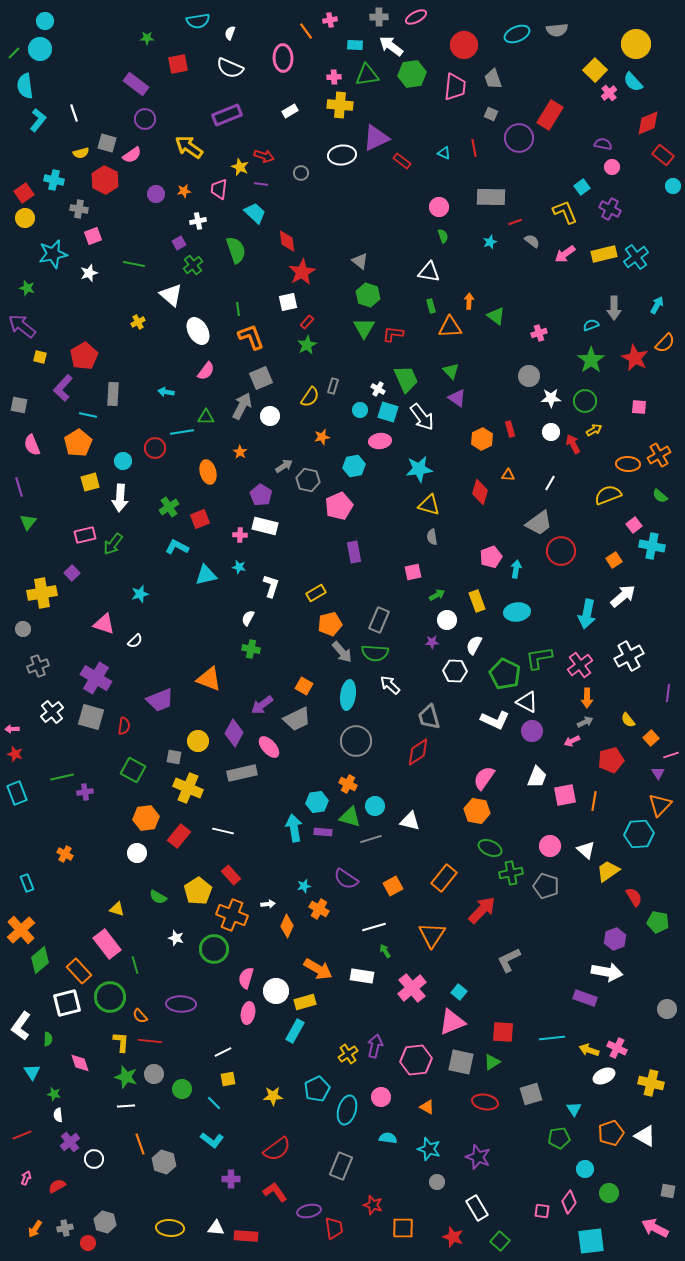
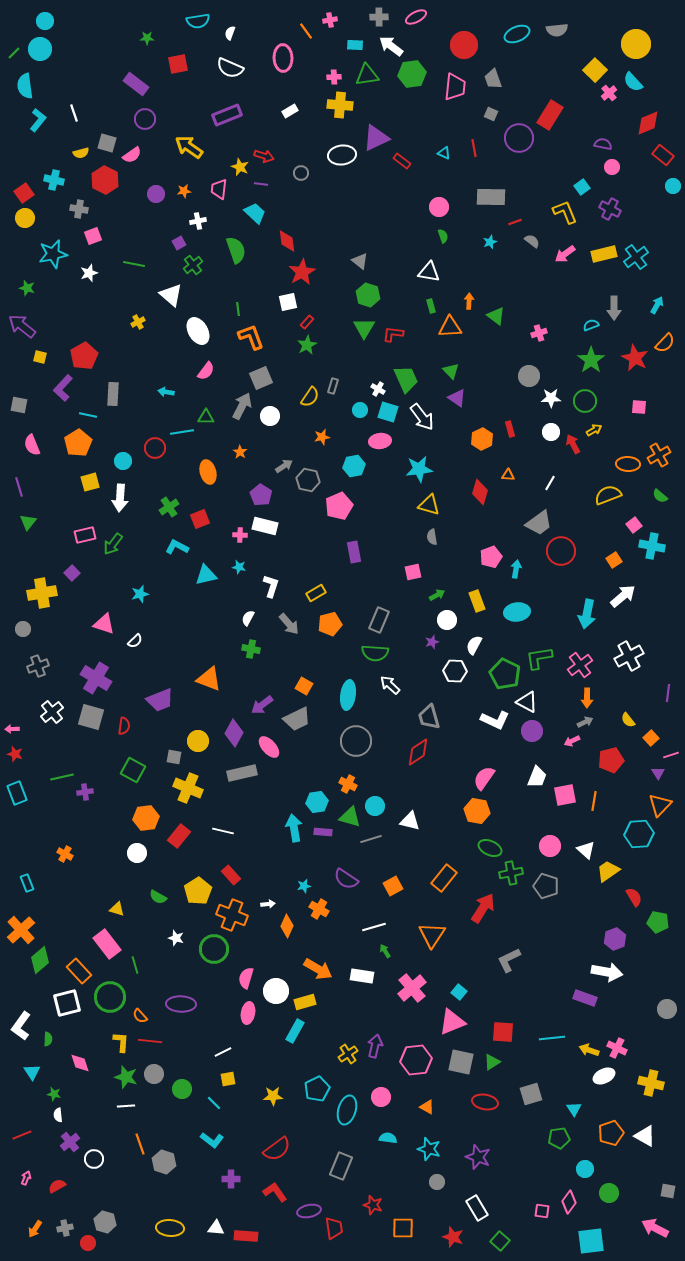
purple star at (432, 642): rotated 16 degrees counterclockwise
gray arrow at (342, 652): moved 53 px left, 28 px up
red arrow at (482, 910): moved 1 px right, 2 px up; rotated 12 degrees counterclockwise
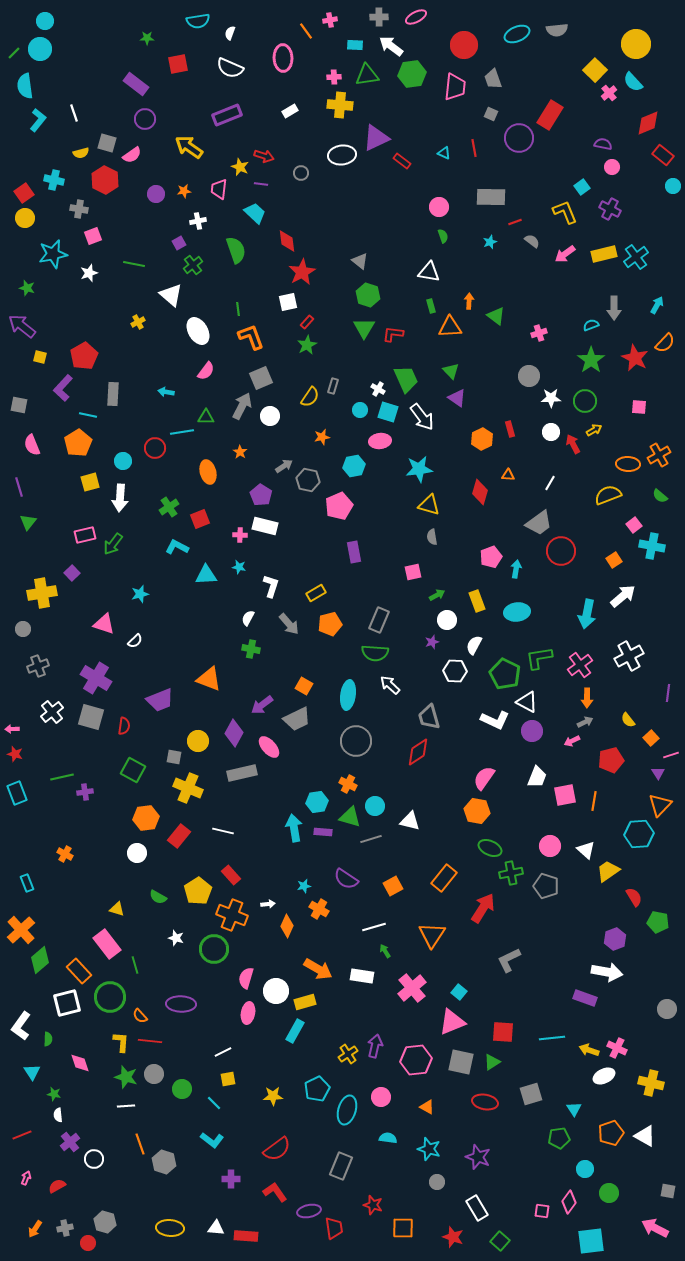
cyan triangle at (206, 575): rotated 10 degrees clockwise
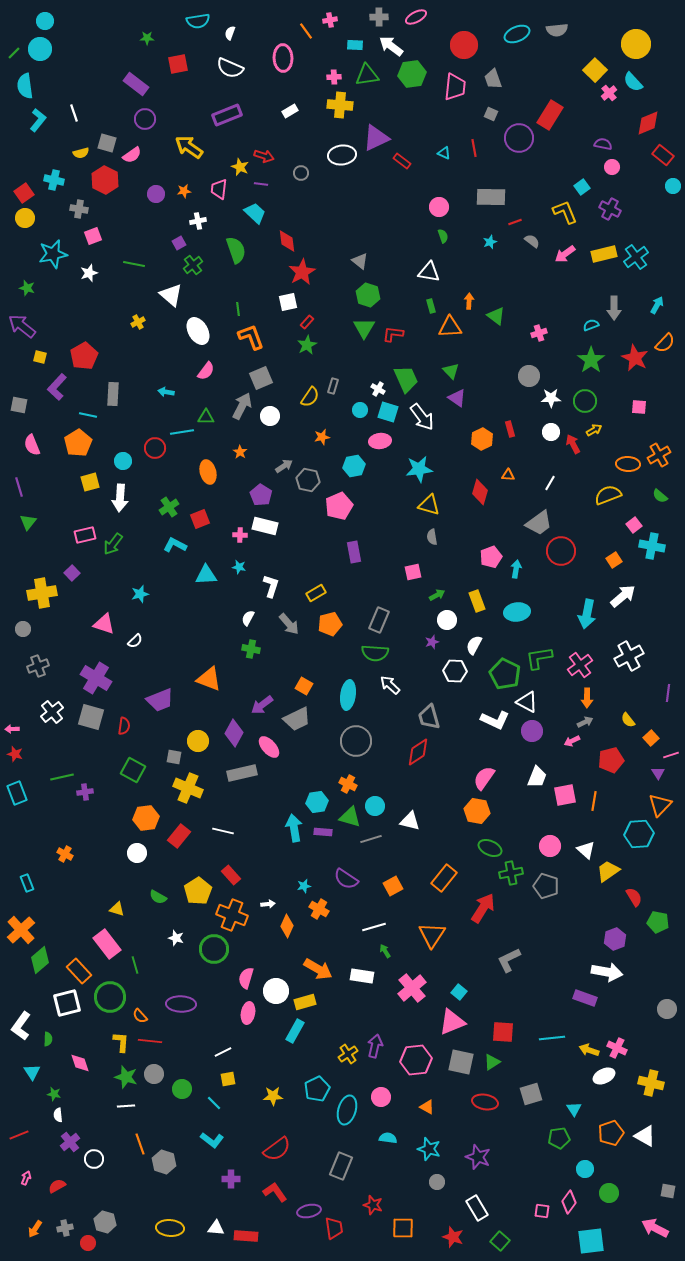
purple L-shape at (63, 388): moved 6 px left, 1 px up
cyan L-shape at (177, 547): moved 2 px left, 2 px up
red line at (22, 1135): moved 3 px left
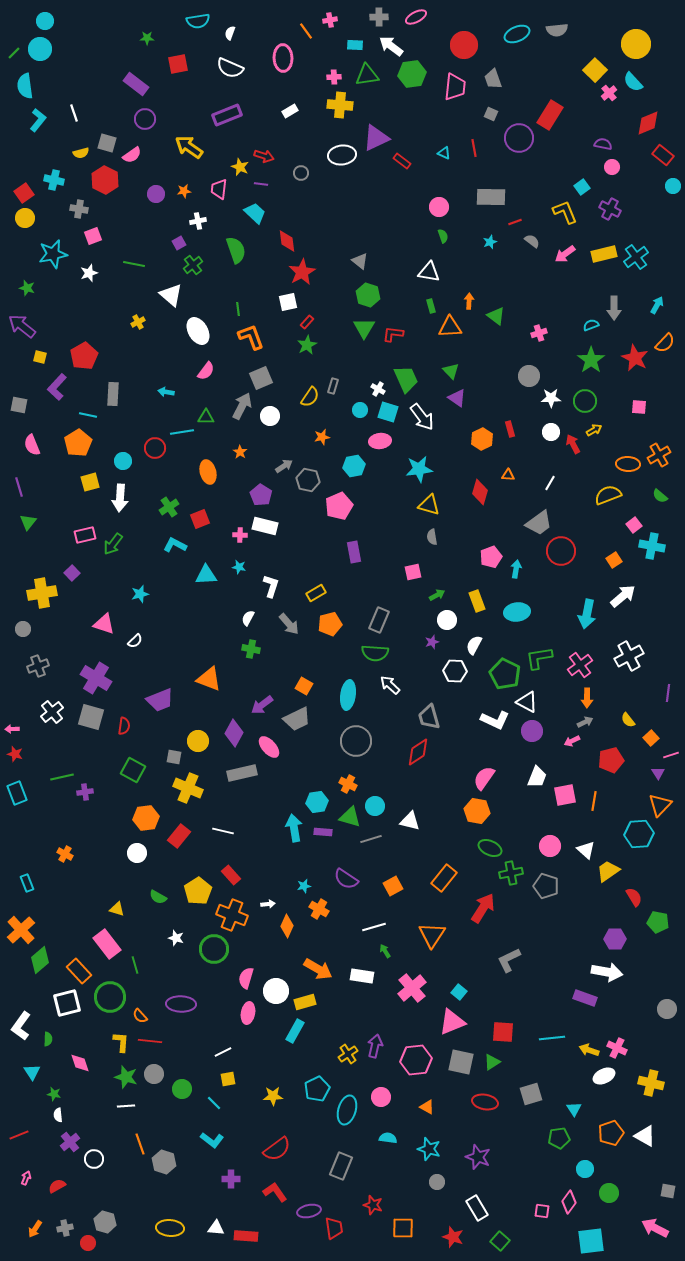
purple hexagon at (615, 939): rotated 20 degrees clockwise
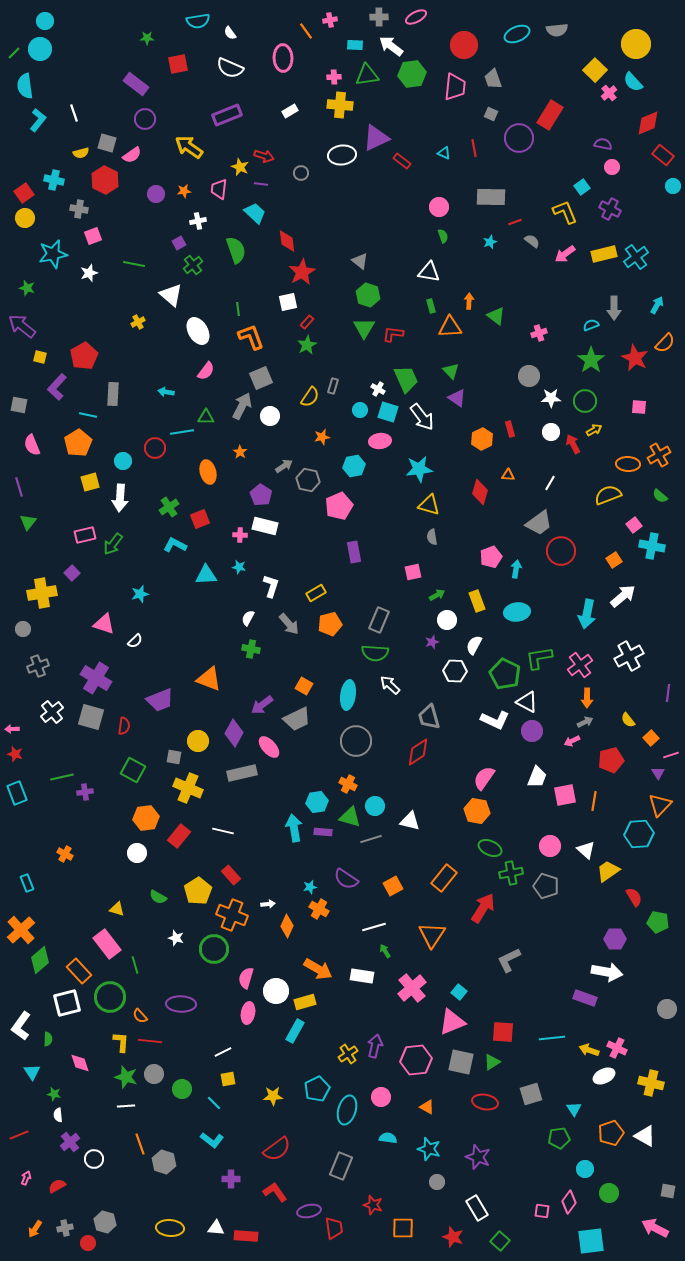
white semicircle at (230, 33): rotated 56 degrees counterclockwise
cyan star at (304, 886): moved 6 px right, 1 px down
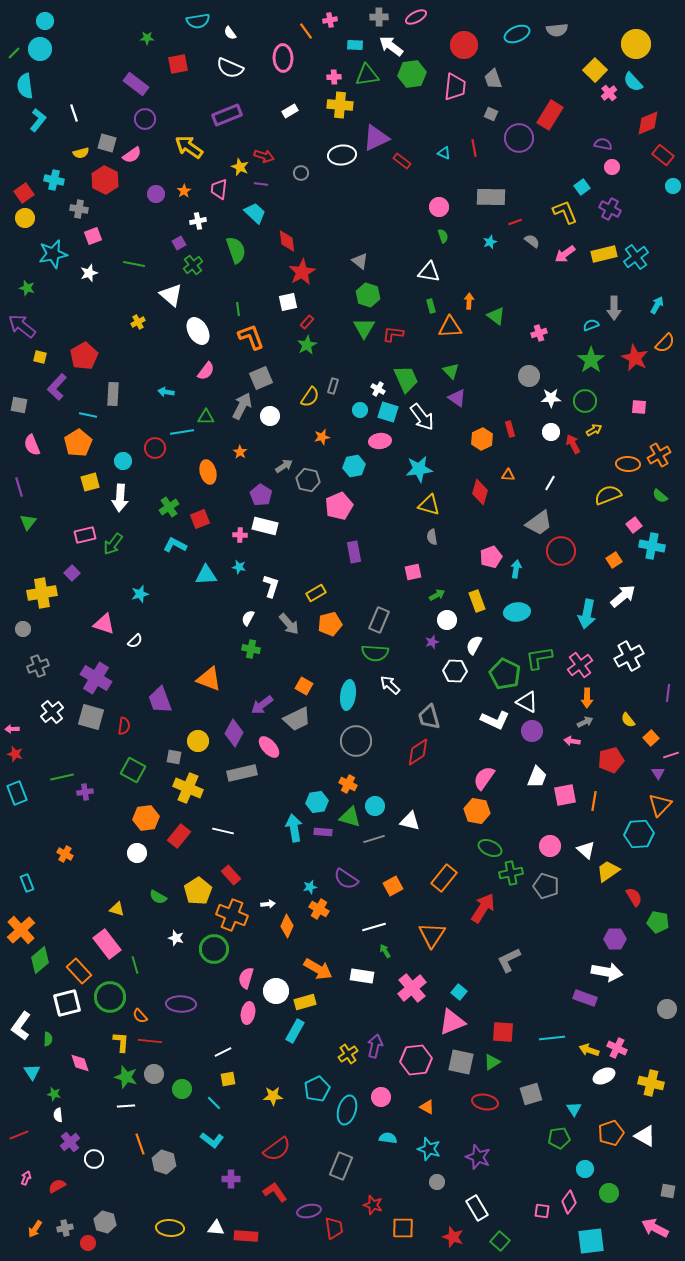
orange star at (184, 191): rotated 24 degrees counterclockwise
purple trapezoid at (160, 700): rotated 92 degrees clockwise
pink arrow at (572, 741): rotated 35 degrees clockwise
gray line at (371, 839): moved 3 px right
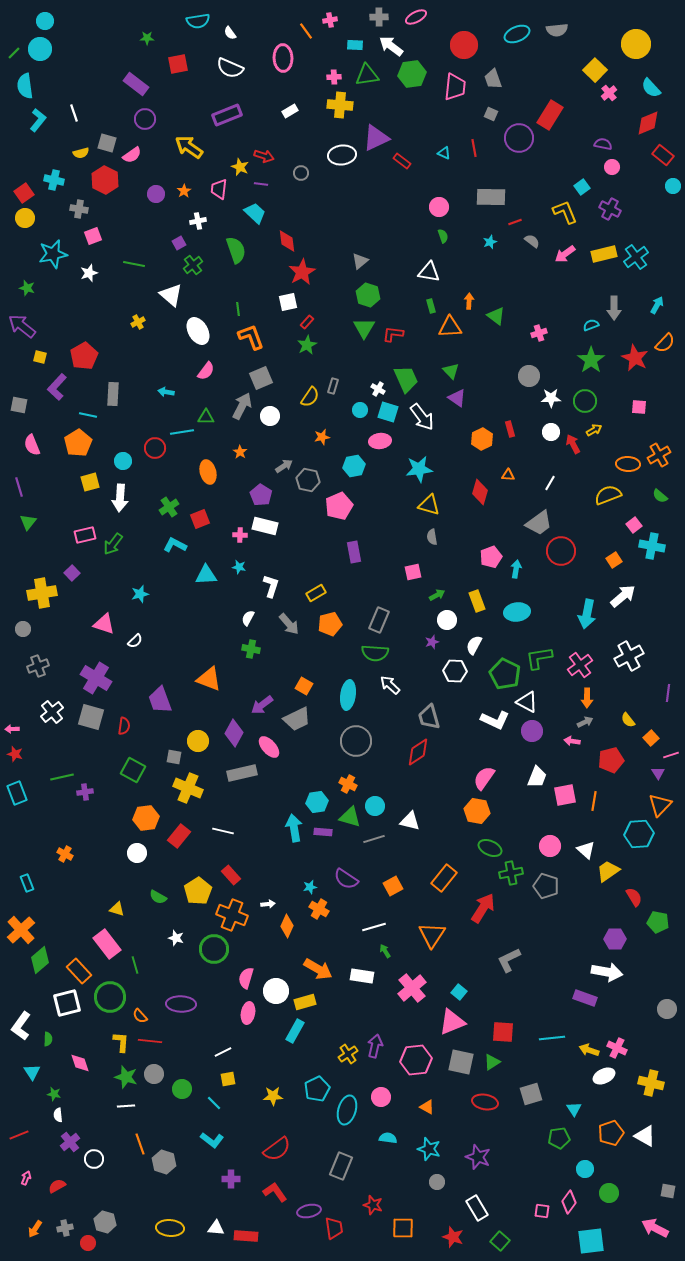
cyan semicircle at (633, 82): moved 18 px right, 6 px down
gray triangle at (360, 261): rotated 42 degrees clockwise
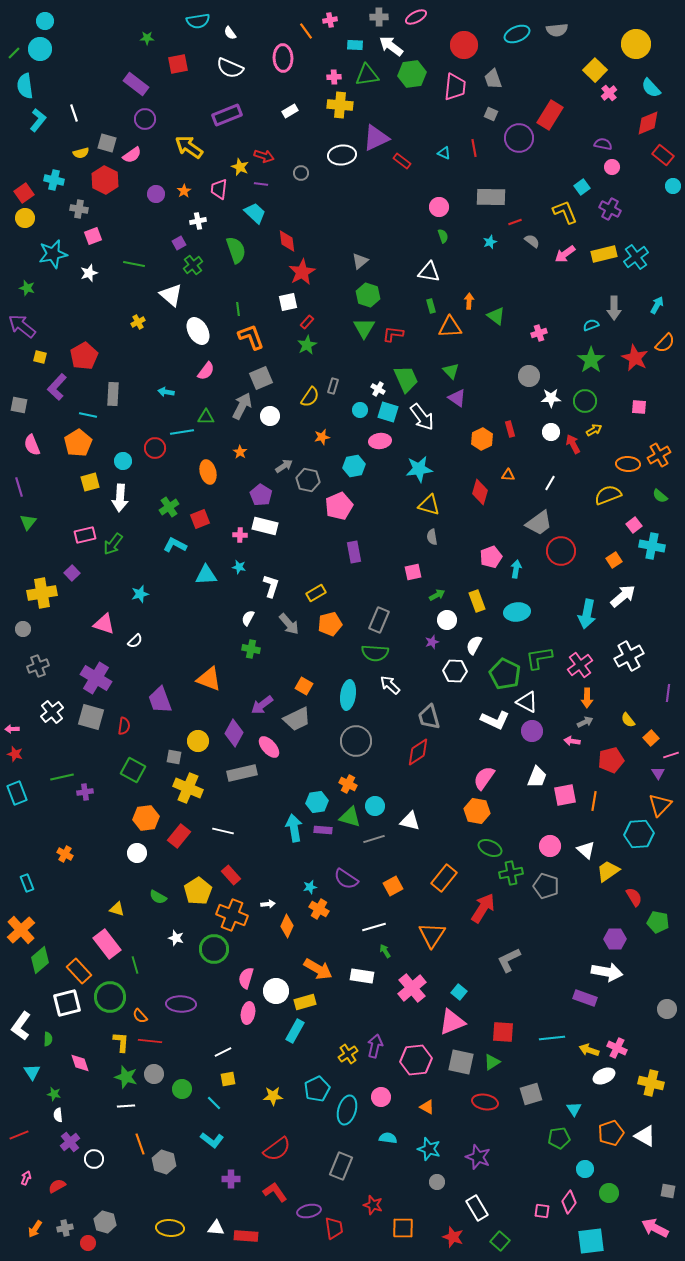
purple rectangle at (323, 832): moved 2 px up
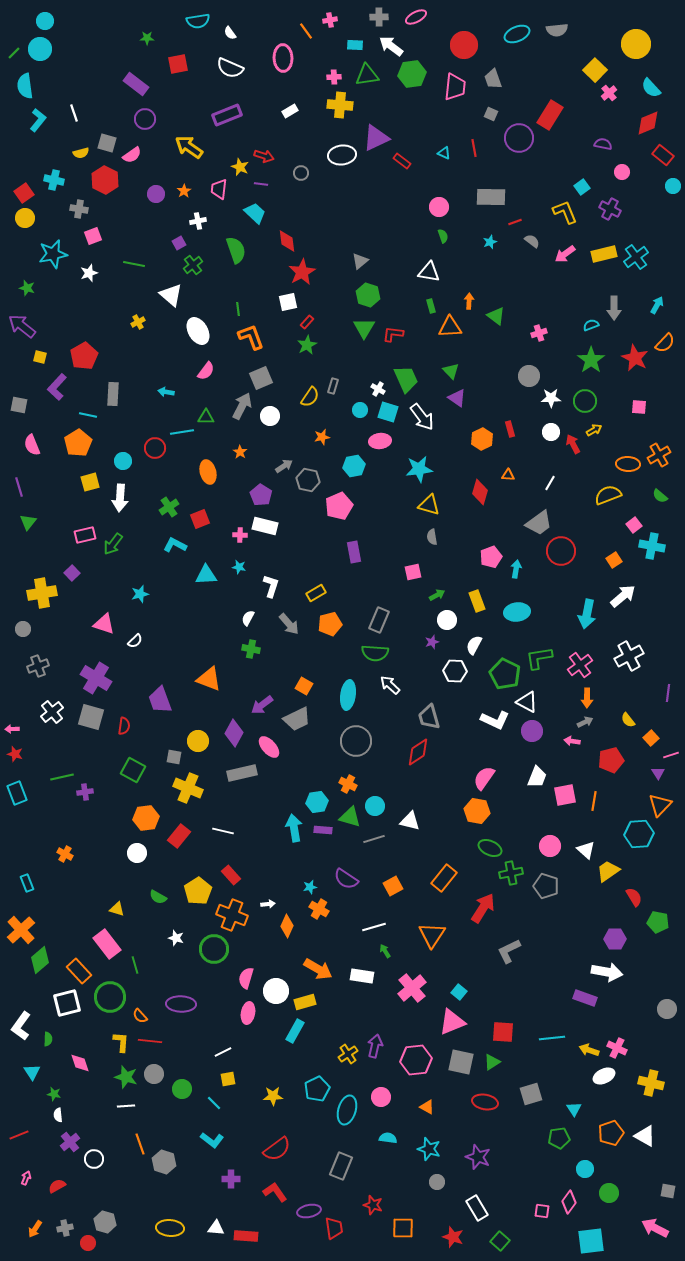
pink circle at (612, 167): moved 10 px right, 5 px down
gray L-shape at (509, 960): moved 9 px up
